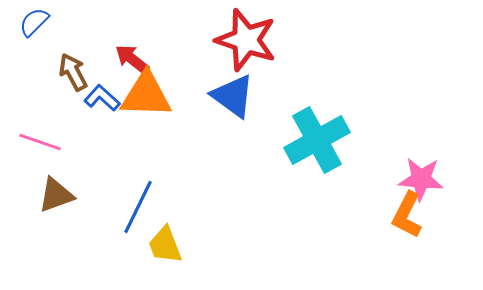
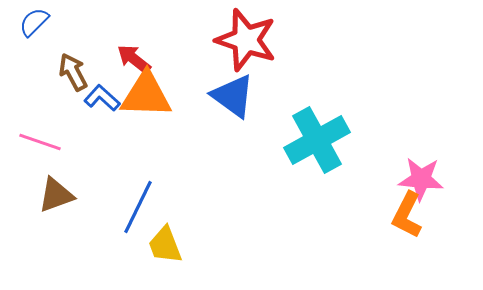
red arrow: moved 2 px right
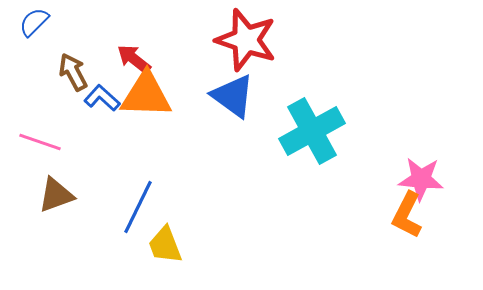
cyan cross: moved 5 px left, 9 px up
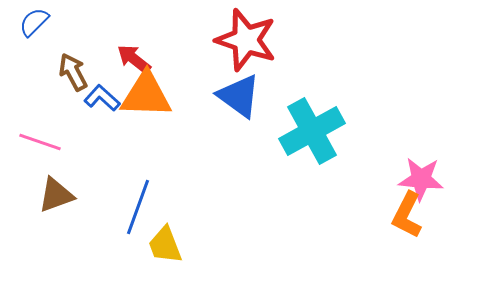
blue triangle: moved 6 px right
blue line: rotated 6 degrees counterclockwise
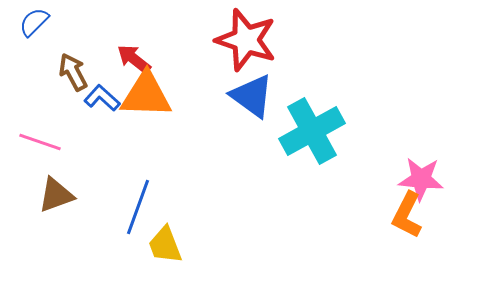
blue triangle: moved 13 px right
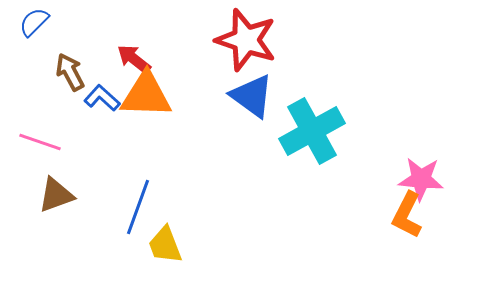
brown arrow: moved 3 px left
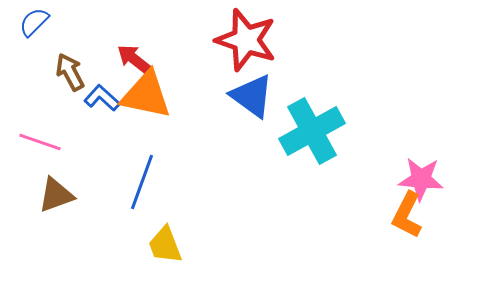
orange triangle: rotated 10 degrees clockwise
blue line: moved 4 px right, 25 px up
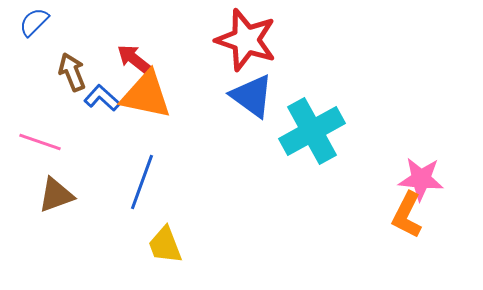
brown arrow: moved 2 px right; rotated 6 degrees clockwise
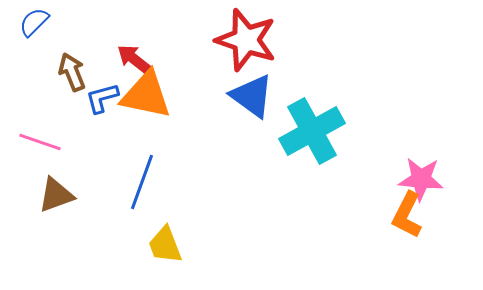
blue L-shape: rotated 57 degrees counterclockwise
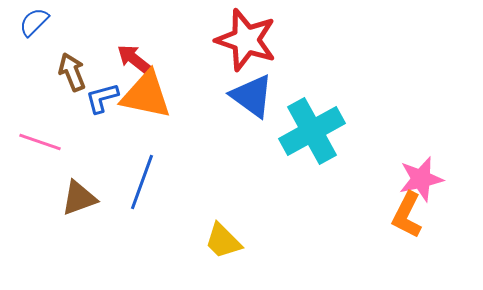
pink star: rotated 18 degrees counterclockwise
brown triangle: moved 23 px right, 3 px down
yellow trapezoid: moved 58 px right, 4 px up; rotated 24 degrees counterclockwise
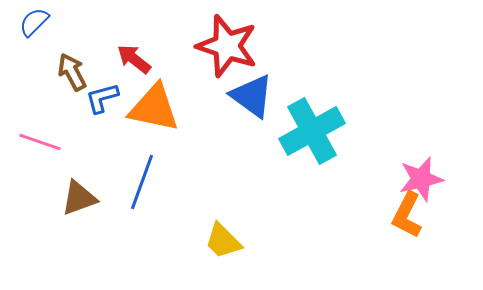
red star: moved 19 px left, 6 px down
brown arrow: rotated 6 degrees counterclockwise
orange triangle: moved 8 px right, 13 px down
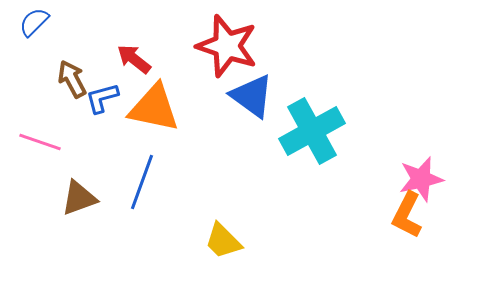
brown arrow: moved 7 px down
